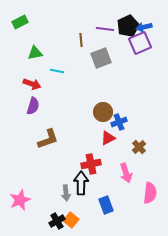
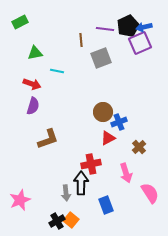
pink semicircle: rotated 40 degrees counterclockwise
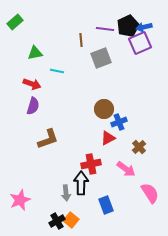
green rectangle: moved 5 px left; rotated 14 degrees counterclockwise
brown circle: moved 1 px right, 3 px up
pink arrow: moved 4 px up; rotated 36 degrees counterclockwise
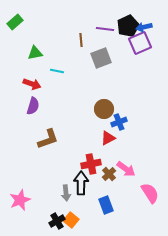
brown cross: moved 30 px left, 27 px down
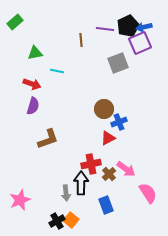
gray square: moved 17 px right, 5 px down
pink semicircle: moved 2 px left
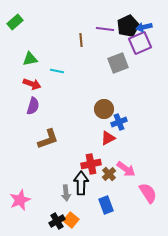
green triangle: moved 5 px left, 6 px down
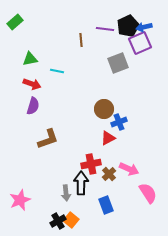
pink arrow: moved 3 px right; rotated 12 degrees counterclockwise
black cross: moved 1 px right
